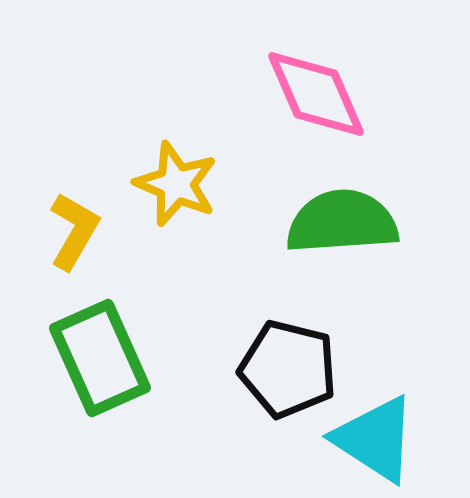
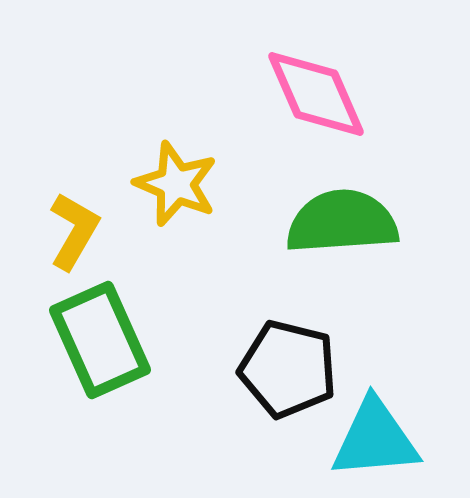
green rectangle: moved 18 px up
cyan triangle: rotated 38 degrees counterclockwise
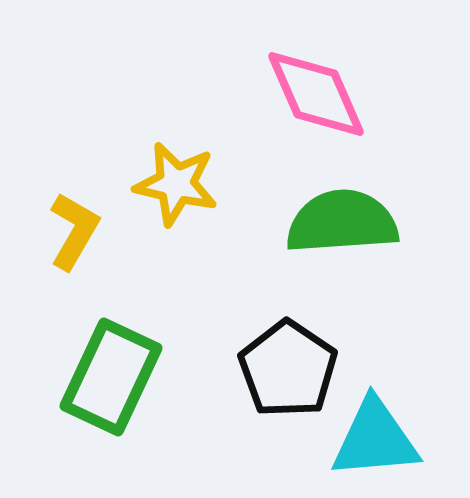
yellow star: rotated 10 degrees counterclockwise
green rectangle: moved 11 px right, 37 px down; rotated 49 degrees clockwise
black pentagon: rotated 20 degrees clockwise
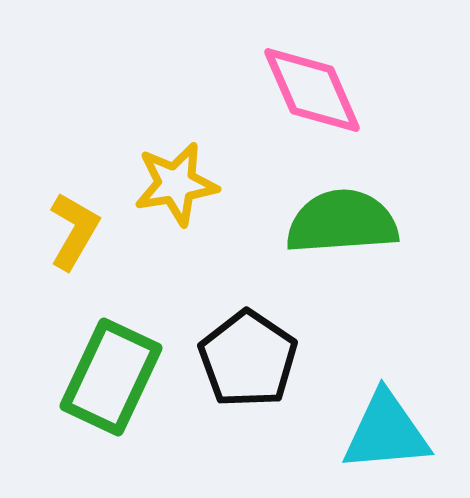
pink diamond: moved 4 px left, 4 px up
yellow star: rotated 22 degrees counterclockwise
black pentagon: moved 40 px left, 10 px up
cyan triangle: moved 11 px right, 7 px up
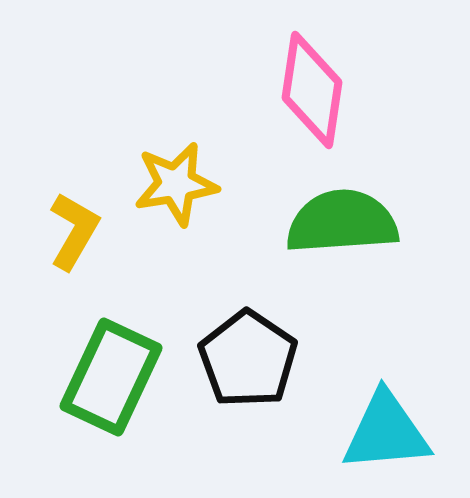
pink diamond: rotated 32 degrees clockwise
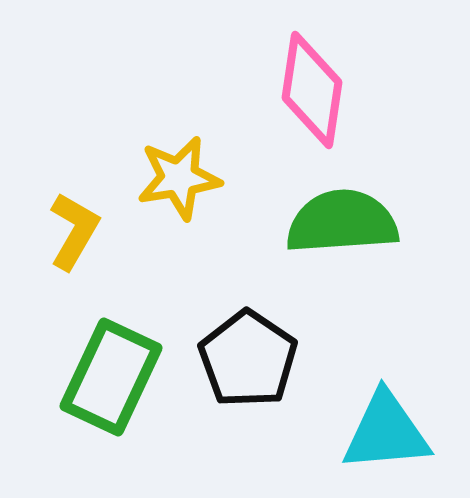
yellow star: moved 3 px right, 6 px up
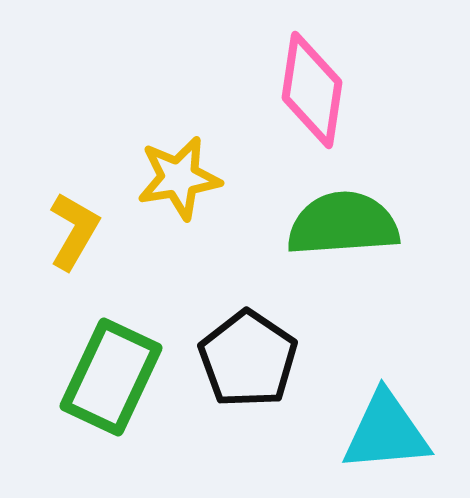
green semicircle: moved 1 px right, 2 px down
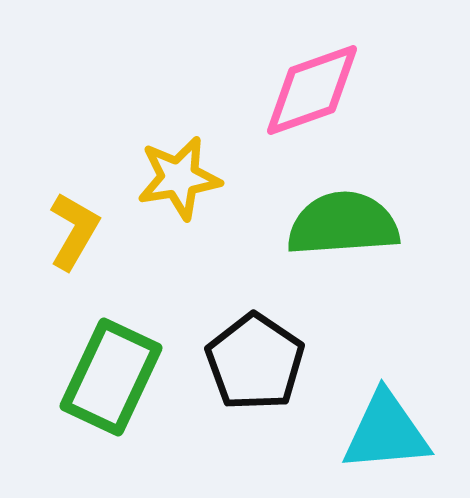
pink diamond: rotated 62 degrees clockwise
black pentagon: moved 7 px right, 3 px down
